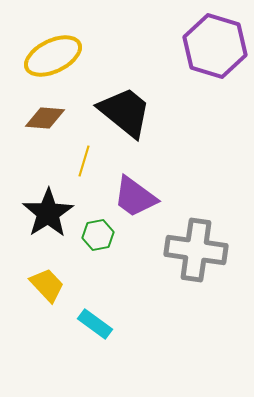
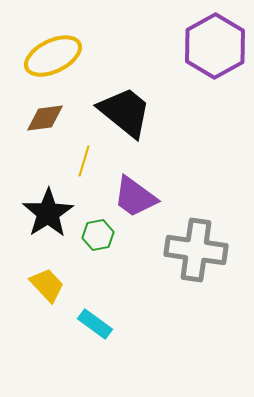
purple hexagon: rotated 14 degrees clockwise
brown diamond: rotated 12 degrees counterclockwise
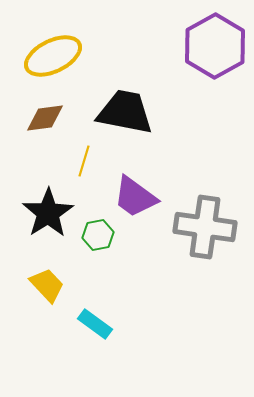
black trapezoid: rotated 28 degrees counterclockwise
gray cross: moved 9 px right, 23 px up
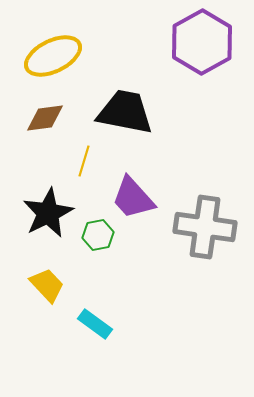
purple hexagon: moved 13 px left, 4 px up
purple trapezoid: moved 2 px left, 1 px down; rotated 12 degrees clockwise
black star: rotated 6 degrees clockwise
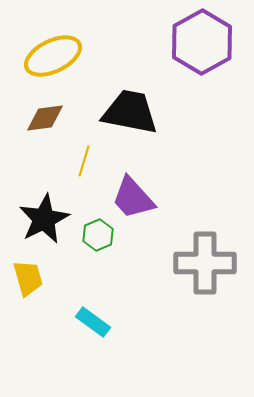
black trapezoid: moved 5 px right
black star: moved 4 px left, 6 px down
gray cross: moved 36 px down; rotated 8 degrees counterclockwise
green hexagon: rotated 12 degrees counterclockwise
yellow trapezoid: moved 19 px left, 7 px up; rotated 27 degrees clockwise
cyan rectangle: moved 2 px left, 2 px up
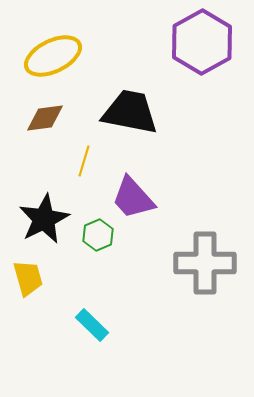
cyan rectangle: moved 1 px left, 3 px down; rotated 8 degrees clockwise
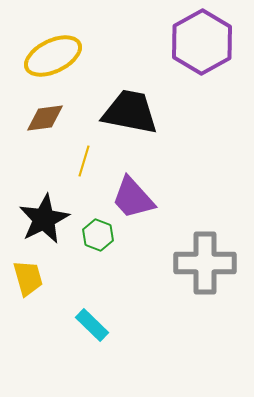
green hexagon: rotated 16 degrees counterclockwise
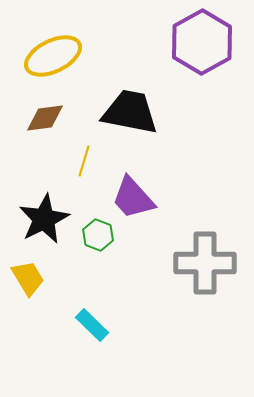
yellow trapezoid: rotated 15 degrees counterclockwise
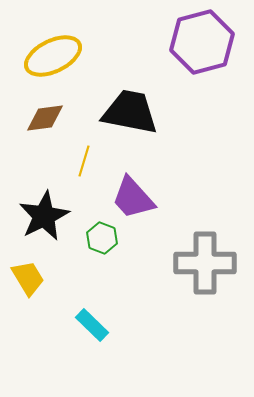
purple hexagon: rotated 14 degrees clockwise
black star: moved 3 px up
green hexagon: moved 4 px right, 3 px down
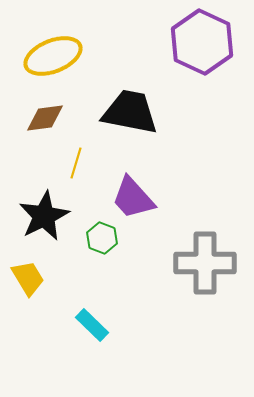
purple hexagon: rotated 20 degrees counterclockwise
yellow ellipse: rotated 4 degrees clockwise
yellow line: moved 8 px left, 2 px down
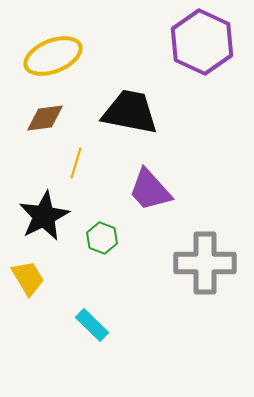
purple trapezoid: moved 17 px right, 8 px up
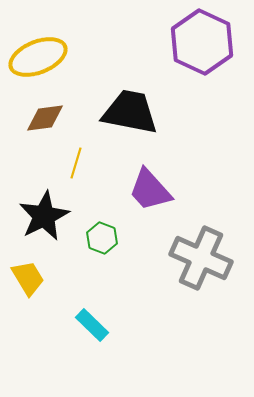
yellow ellipse: moved 15 px left, 1 px down
gray cross: moved 4 px left, 5 px up; rotated 24 degrees clockwise
